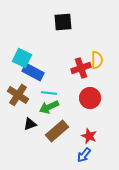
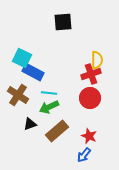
red cross: moved 10 px right, 6 px down
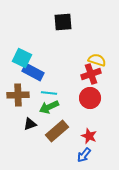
yellow semicircle: rotated 72 degrees counterclockwise
brown cross: rotated 35 degrees counterclockwise
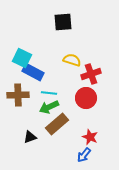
yellow semicircle: moved 25 px left
red circle: moved 4 px left
black triangle: moved 13 px down
brown rectangle: moved 7 px up
red star: moved 1 px right, 1 px down
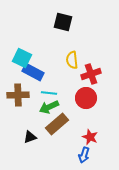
black square: rotated 18 degrees clockwise
yellow semicircle: rotated 114 degrees counterclockwise
blue arrow: rotated 21 degrees counterclockwise
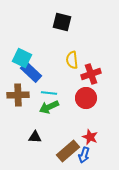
black square: moved 1 px left
blue rectangle: moved 2 px left; rotated 15 degrees clockwise
brown rectangle: moved 11 px right, 27 px down
black triangle: moved 5 px right; rotated 24 degrees clockwise
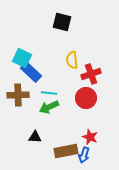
brown rectangle: moved 2 px left; rotated 30 degrees clockwise
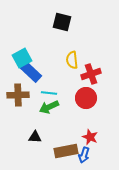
cyan square: rotated 36 degrees clockwise
